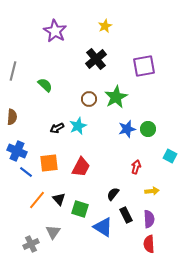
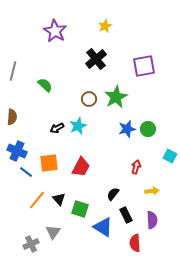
purple semicircle: moved 3 px right, 1 px down
red semicircle: moved 14 px left, 1 px up
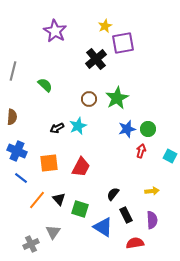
purple square: moved 21 px left, 23 px up
green star: moved 1 px right, 1 px down
red arrow: moved 5 px right, 16 px up
blue line: moved 5 px left, 6 px down
red semicircle: rotated 84 degrees clockwise
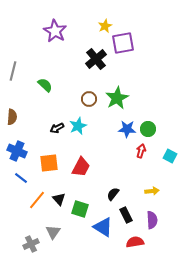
blue star: rotated 18 degrees clockwise
red semicircle: moved 1 px up
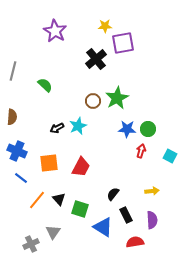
yellow star: rotated 24 degrees clockwise
brown circle: moved 4 px right, 2 px down
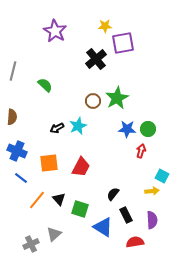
cyan square: moved 8 px left, 20 px down
gray triangle: moved 1 px right, 2 px down; rotated 14 degrees clockwise
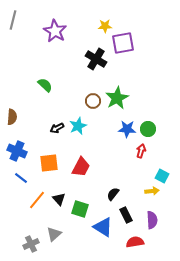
black cross: rotated 20 degrees counterclockwise
gray line: moved 51 px up
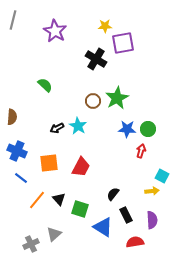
cyan star: rotated 18 degrees counterclockwise
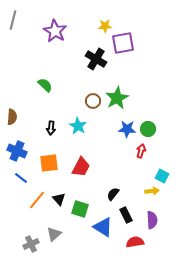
black arrow: moved 6 px left; rotated 56 degrees counterclockwise
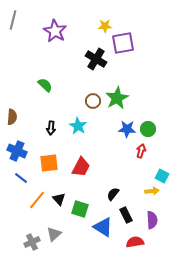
gray cross: moved 1 px right, 2 px up
